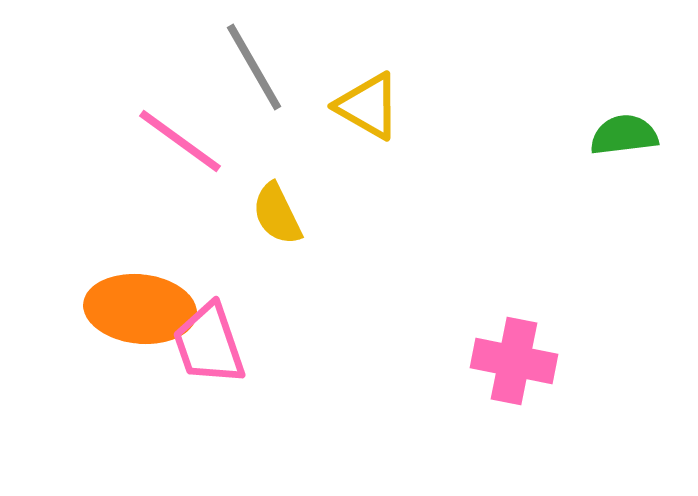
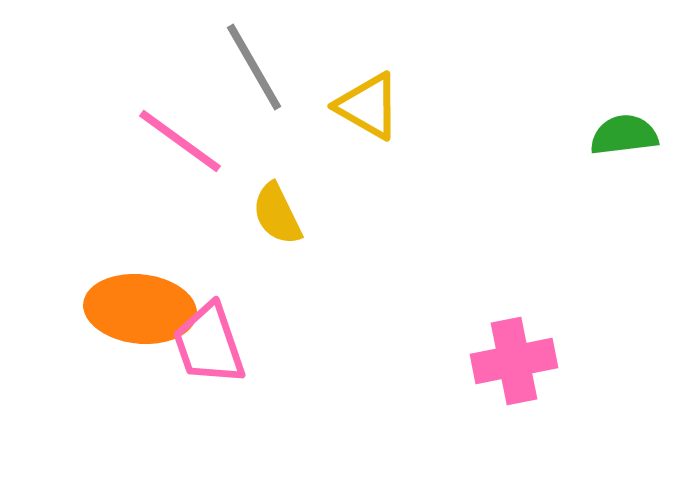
pink cross: rotated 22 degrees counterclockwise
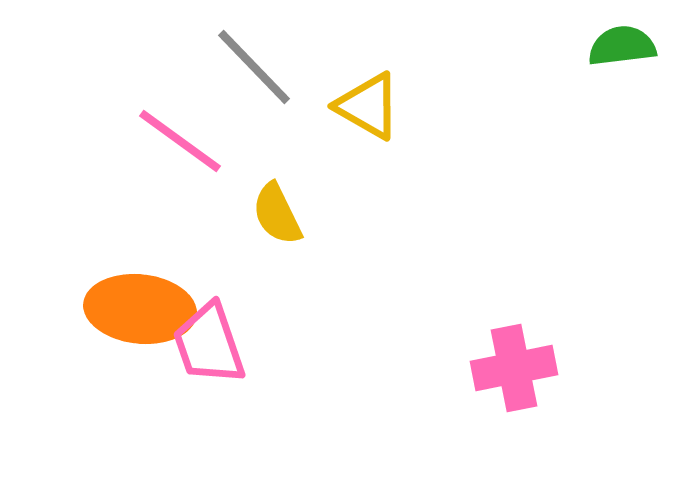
gray line: rotated 14 degrees counterclockwise
green semicircle: moved 2 px left, 89 px up
pink cross: moved 7 px down
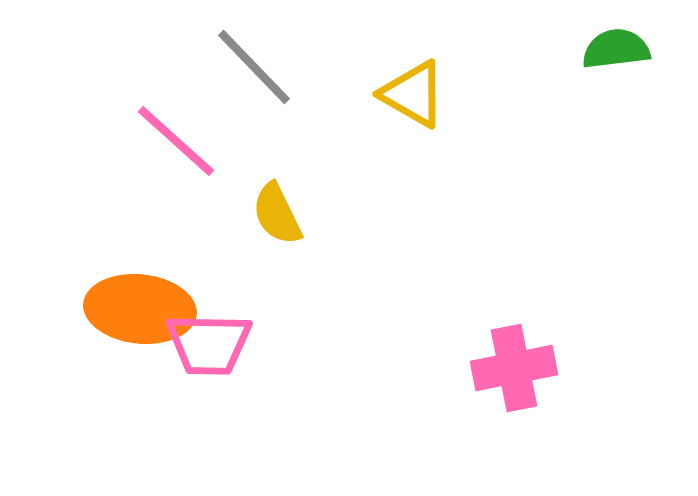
green semicircle: moved 6 px left, 3 px down
yellow triangle: moved 45 px right, 12 px up
pink line: moved 4 px left; rotated 6 degrees clockwise
pink trapezoid: rotated 70 degrees counterclockwise
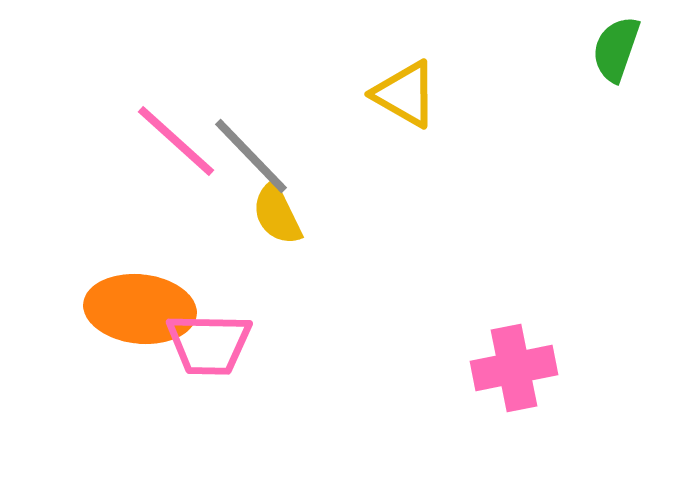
green semicircle: rotated 64 degrees counterclockwise
gray line: moved 3 px left, 89 px down
yellow triangle: moved 8 px left
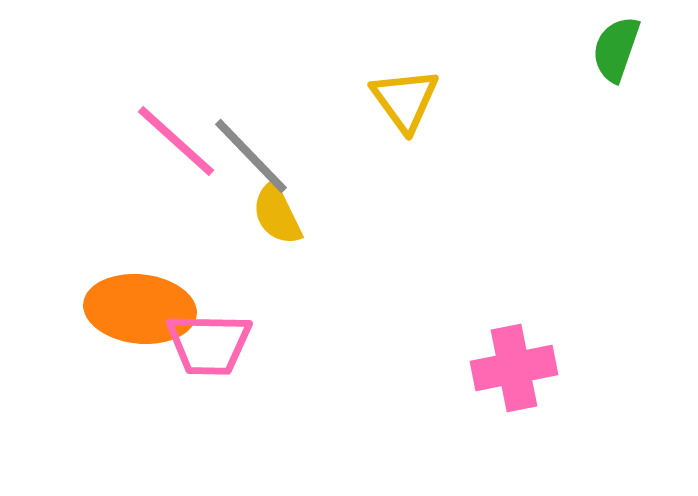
yellow triangle: moved 6 px down; rotated 24 degrees clockwise
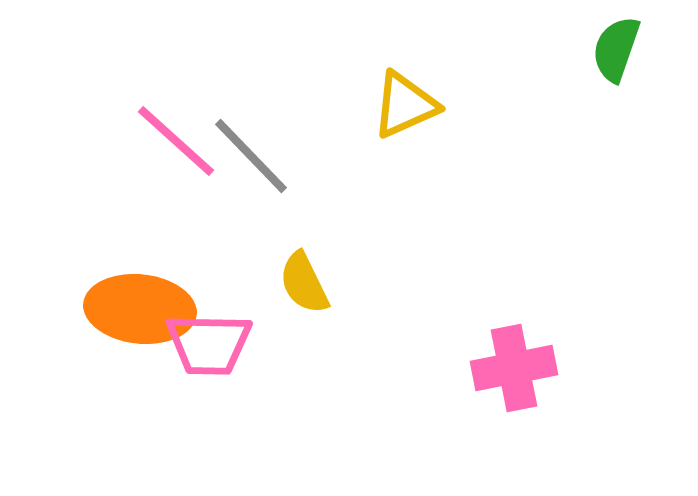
yellow triangle: moved 5 px down; rotated 42 degrees clockwise
yellow semicircle: moved 27 px right, 69 px down
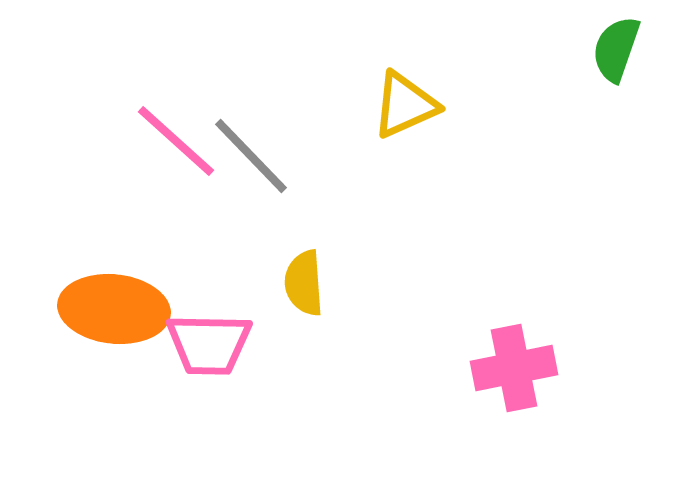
yellow semicircle: rotated 22 degrees clockwise
orange ellipse: moved 26 px left
